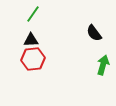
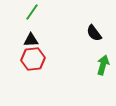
green line: moved 1 px left, 2 px up
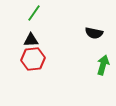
green line: moved 2 px right, 1 px down
black semicircle: rotated 42 degrees counterclockwise
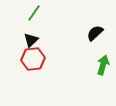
black semicircle: moved 1 px right; rotated 126 degrees clockwise
black triangle: rotated 42 degrees counterclockwise
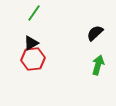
black triangle: moved 3 px down; rotated 14 degrees clockwise
green arrow: moved 5 px left
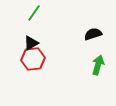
black semicircle: moved 2 px left, 1 px down; rotated 24 degrees clockwise
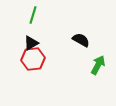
green line: moved 1 px left, 2 px down; rotated 18 degrees counterclockwise
black semicircle: moved 12 px left, 6 px down; rotated 48 degrees clockwise
green arrow: rotated 12 degrees clockwise
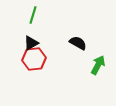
black semicircle: moved 3 px left, 3 px down
red hexagon: moved 1 px right
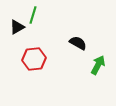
black triangle: moved 14 px left, 16 px up
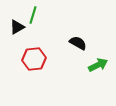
green arrow: rotated 36 degrees clockwise
